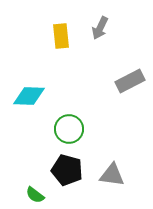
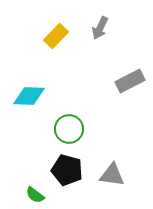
yellow rectangle: moved 5 px left; rotated 50 degrees clockwise
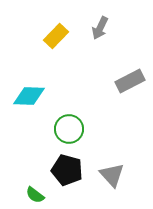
gray triangle: rotated 40 degrees clockwise
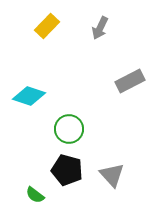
yellow rectangle: moved 9 px left, 10 px up
cyan diamond: rotated 16 degrees clockwise
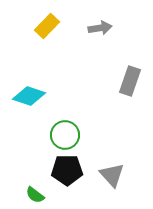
gray arrow: rotated 125 degrees counterclockwise
gray rectangle: rotated 44 degrees counterclockwise
green circle: moved 4 px left, 6 px down
black pentagon: rotated 16 degrees counterclockwise
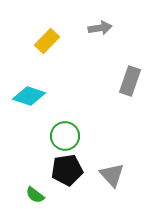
yellow rectangle: moved 15 px down
green circle: moved 1 px down
black pentagon: rotated 8 degrees counterclockwise
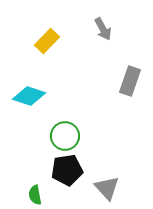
gray arrow: moved 3 px right, 1 px down; rotated 70 degrees clockwise
gray triangle: moved 5 px left, 13 px down
green semicircle: rotated 42 degrees clockwise
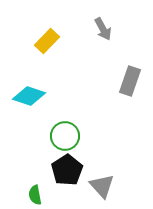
black pentagon: rotated 24 degrees counterclockwise
gray triangle: moved 5 px left, 2 px up
